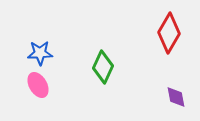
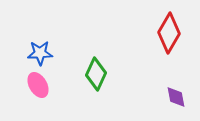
green diamond: moved 7 px left, 7 px down
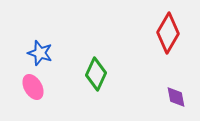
red diamond: moved 1 px left
blue star: rotated 20 degrees clockwise
pink ellipse: moved 5 px left, 2 px down
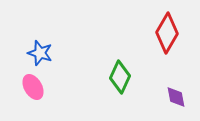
red diamond: moved 1 px left
green diamond: moved 24 px right, 3 px down
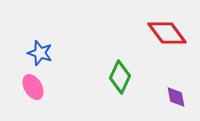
red diamond: rotated 66 degrees counterclockwise
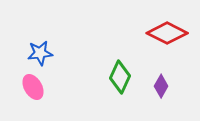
red diamond: rotated 27 degrees counterclockwise
blue star: rotated 25 degrees counterclockwise
purple diamond: moved 15 px left, 11 px up; rotated 40 degrees clockwise
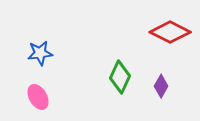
red diamond: moved 3 px right, 1 px up
pink ellipse: moved 5 px right, 10 px down
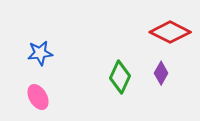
purple diamond: moved 13 px up
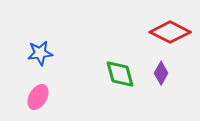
green diamond: moved 3 px up; rotated 40 degrees counterclockwise
pink ellipse: rotated 60 degrees clockwise
